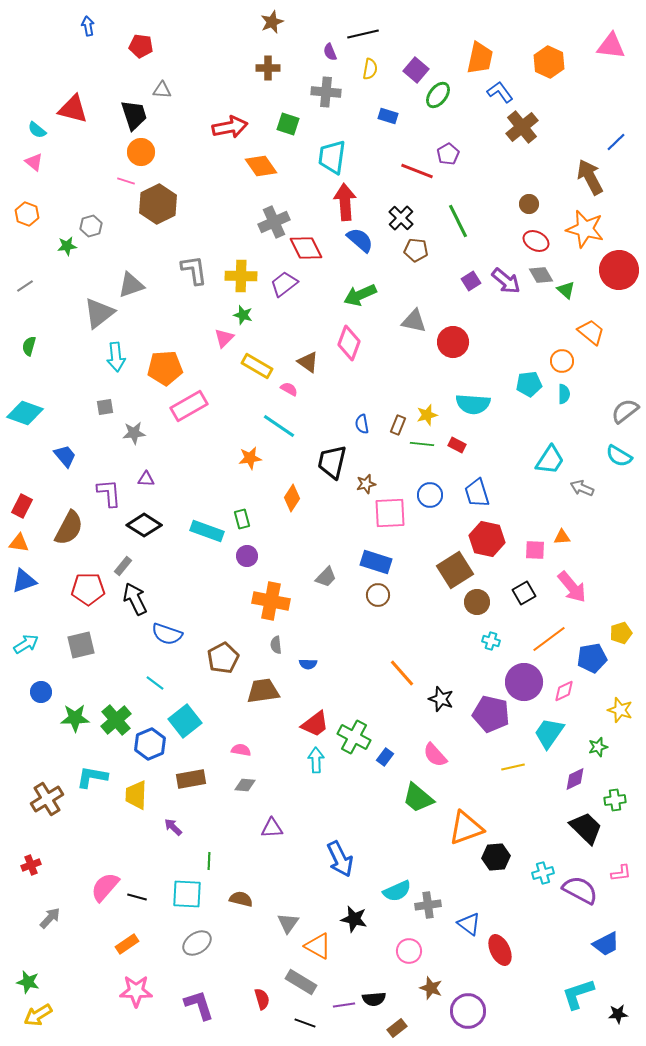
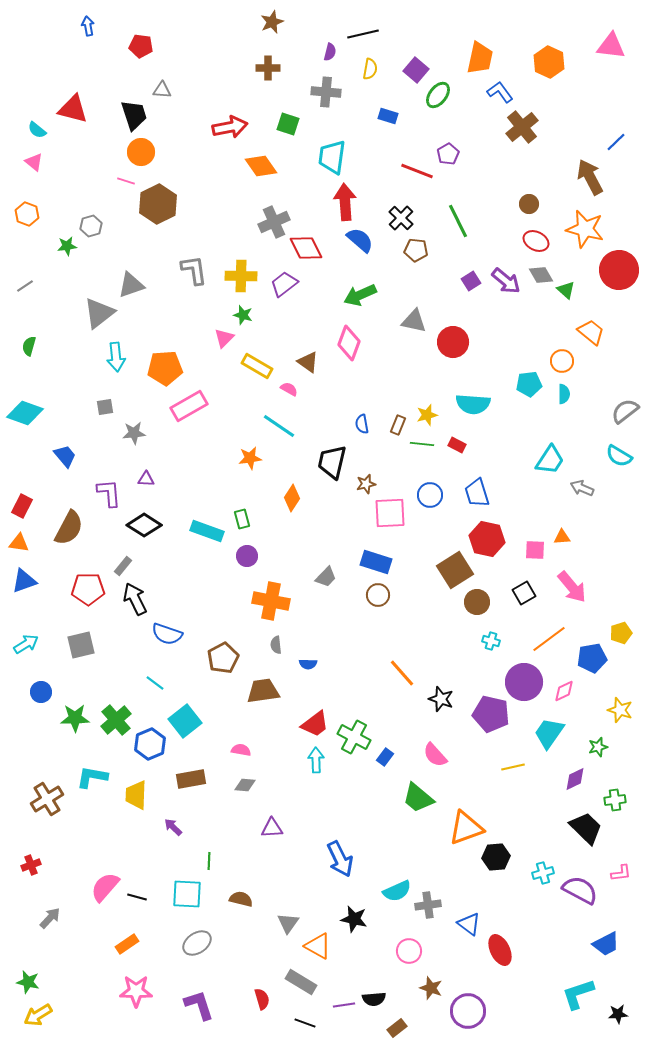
purple semicircle at (330, 52): rotated 144 degrees counterclockwise
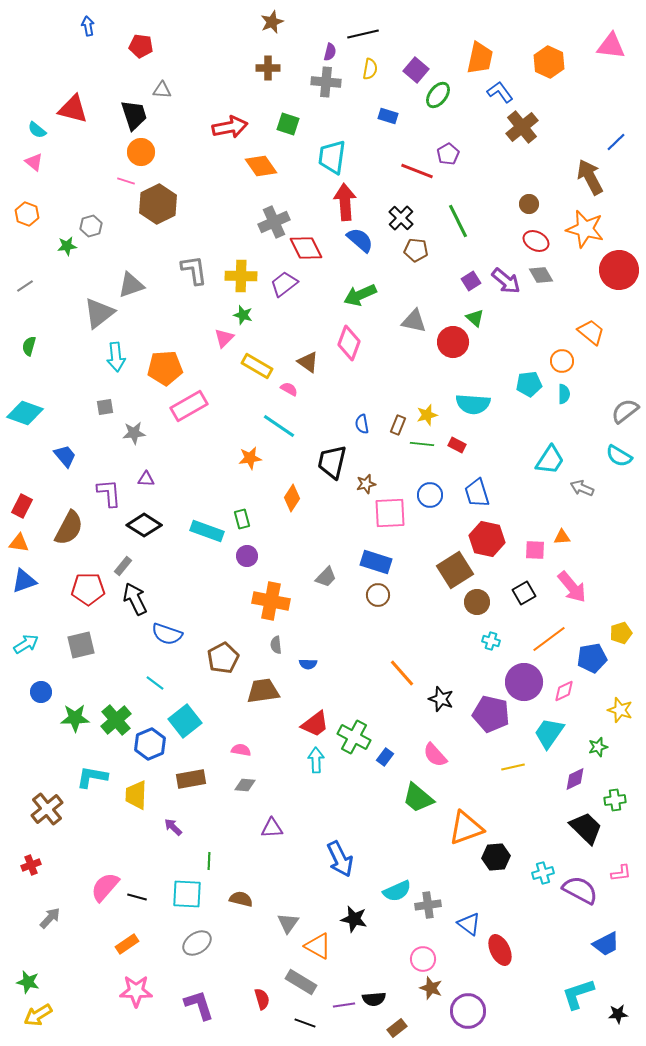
gray cross at (326, 92): moved 10 px up
green triangle at (566, 290): moved 91 px left, 28 px down
brown cross at (47, 799): moved 10 px down; rotated 8 degrees counterclockwise
pink circle at (409, 951): moved 14 px right, 8 px down
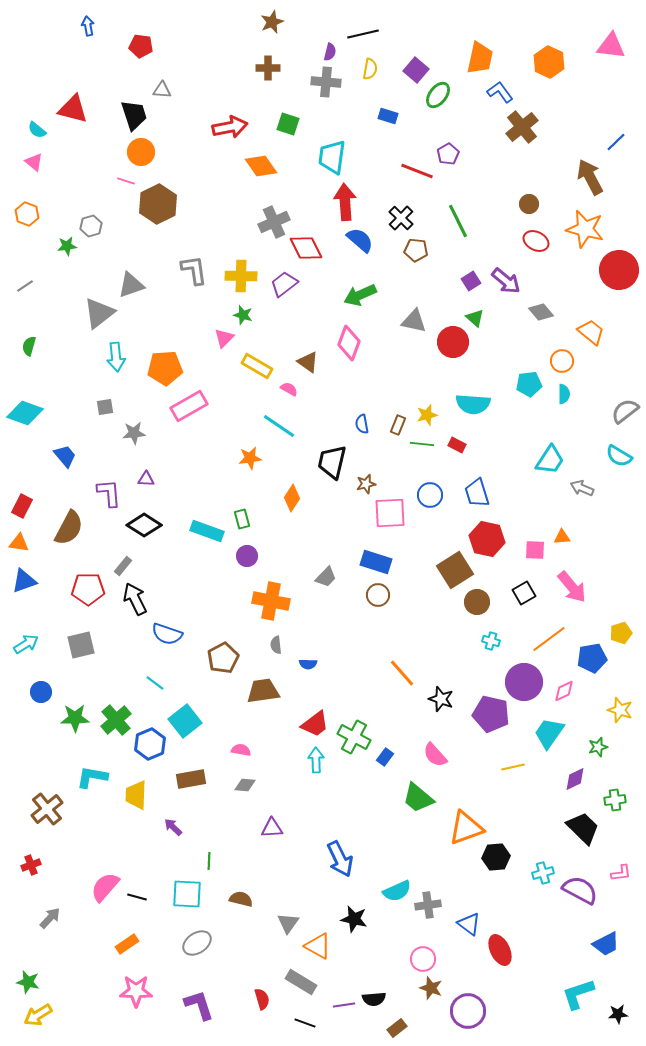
gray diamond at (541, 275): moved 37 px down; rotated 10 degrees counterclockwise
black trapezoid at (586, 828): moved 3 px left
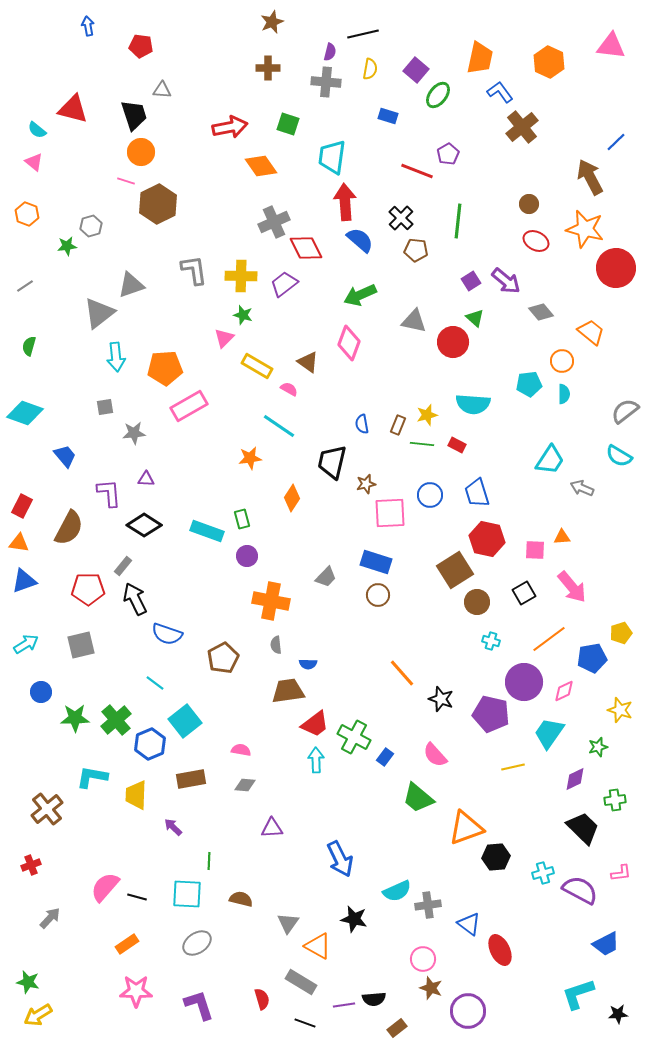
green line at (458, 221): rotated 32 degrees clockwise
red circle at (619, 270): moved 3 px left, 2 px up
brown trapezoid at (263, 691): moved 25 px right
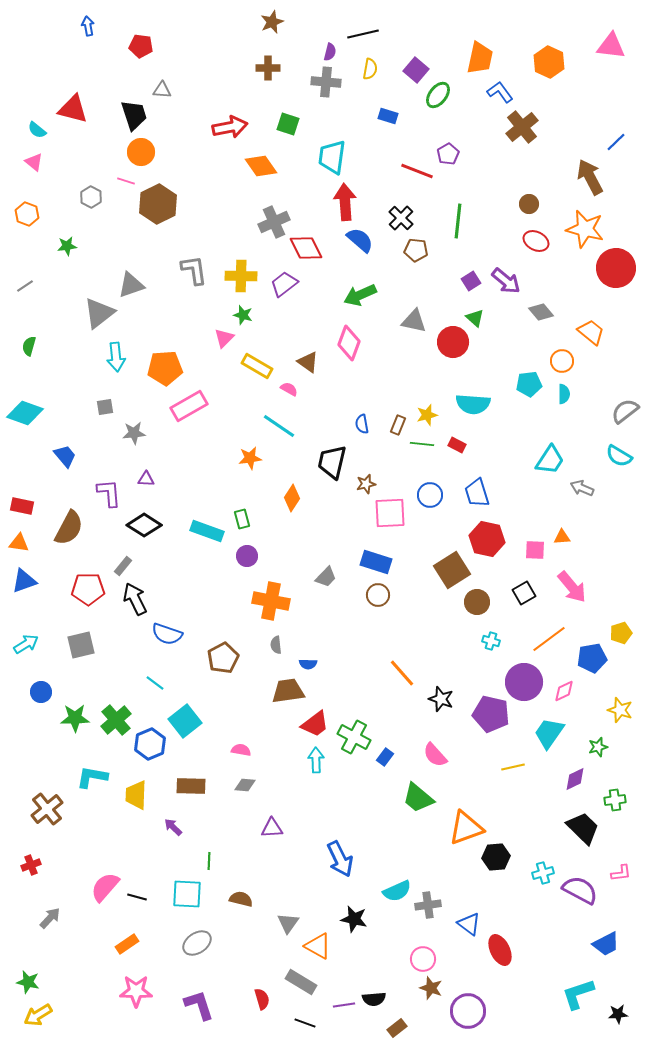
gray hexagon at (91, 226): moved 29 px up; rotated 15 degrees counterclockwise
red rectangle at (22, 506): rotated 75 degrees clockwise
brown square at (455, 570): moved 3 px left
brown rectangle at (191, 779): moved 7 px down; rotated 12 degrees clockwise
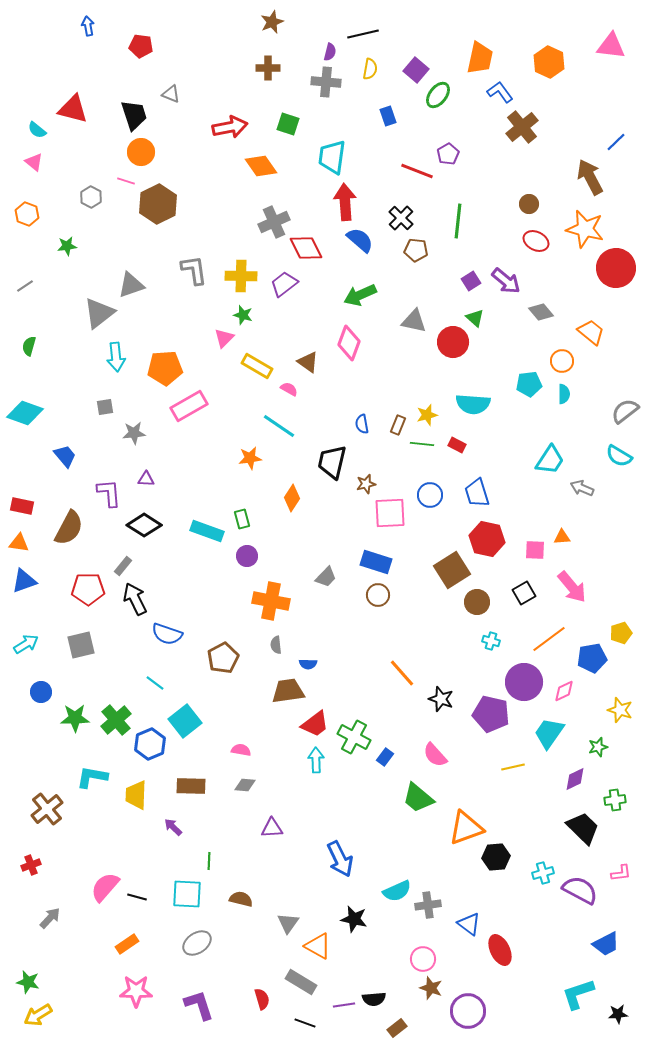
gray triangle at (162, 90): moved 9 px right, 4 px down; rotated 18 degrees clockwise
blue rectangle at (388, 116): rotated 54 degrees clockwise
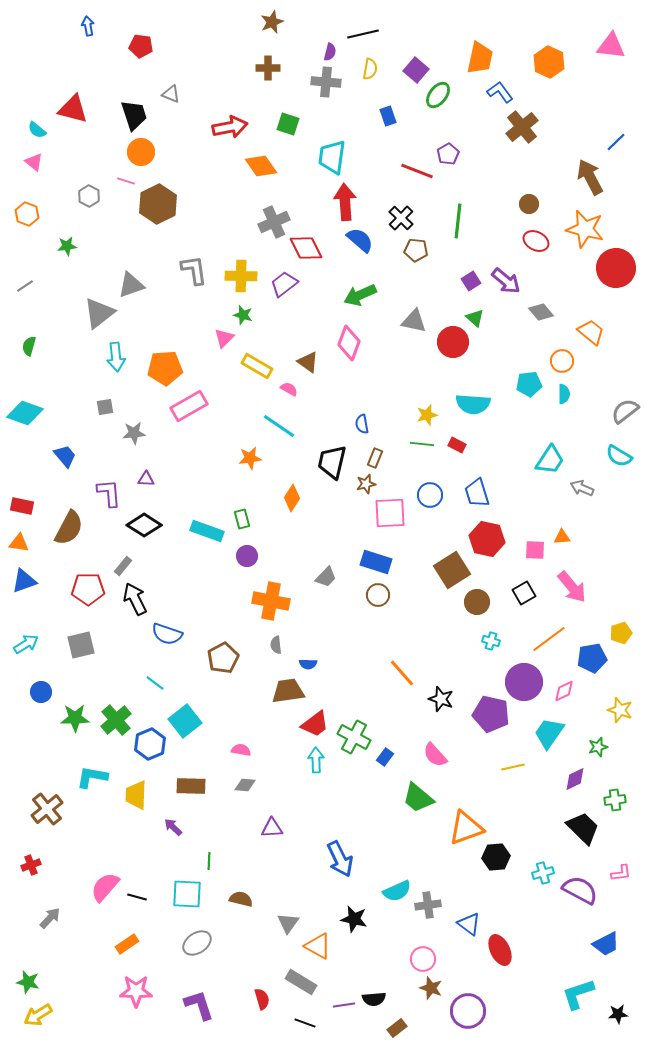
gray hexagon at (91, 197): moved 2 px left, 1 px up
brown rectangle at (398, 425): moved 23 px left, 33 px down
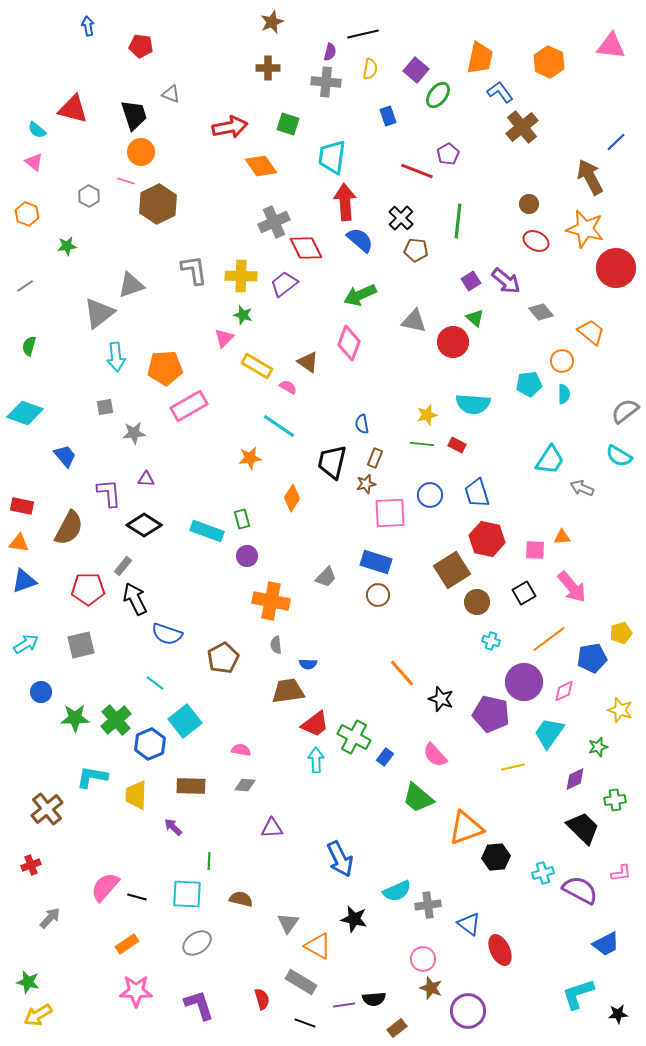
pink semicircle at (289, 389): moved 1 px left, 2 px up
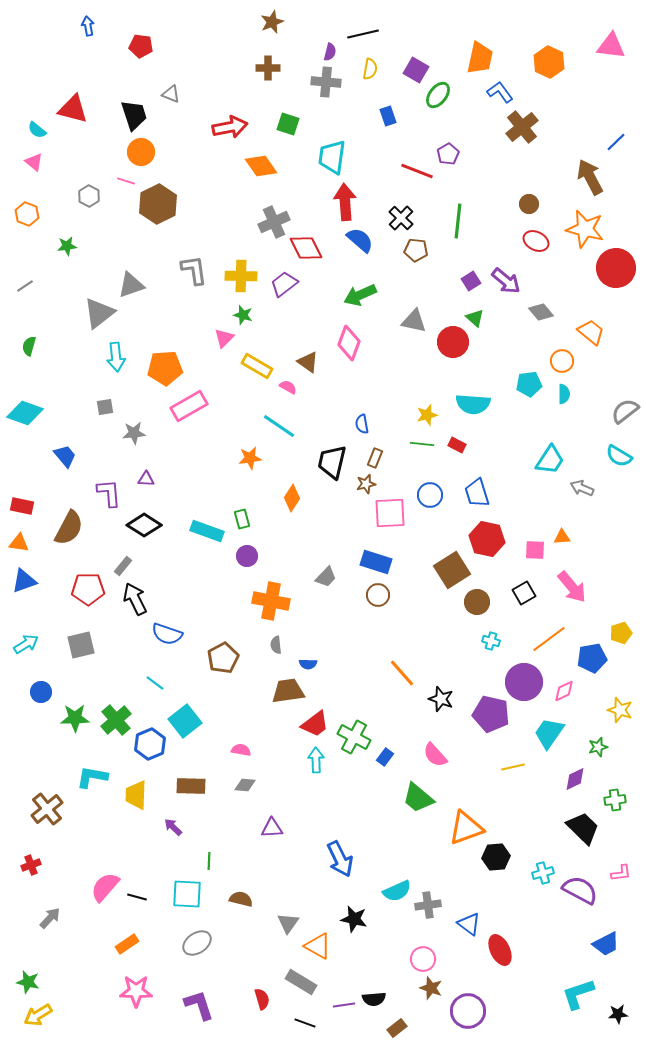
purple square at (416, 70): rotated 10 degrees counterclockwise
